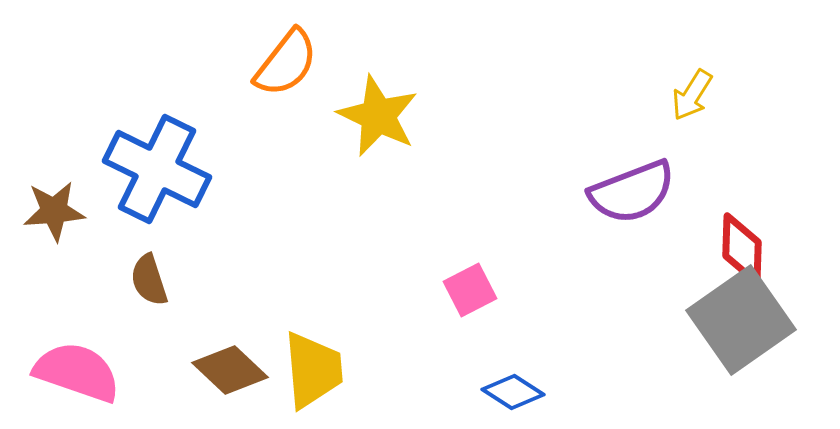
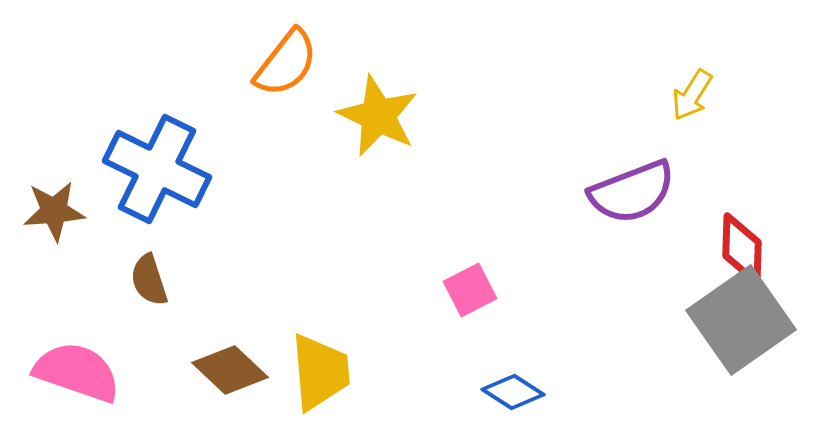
yellow trapezoid: moved 7 px right, 2 px down
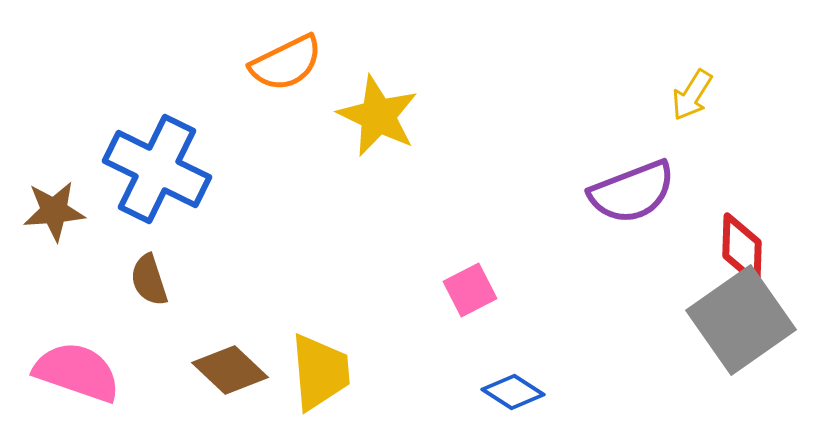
orange semicircle: rotated 26 degrees clockwise
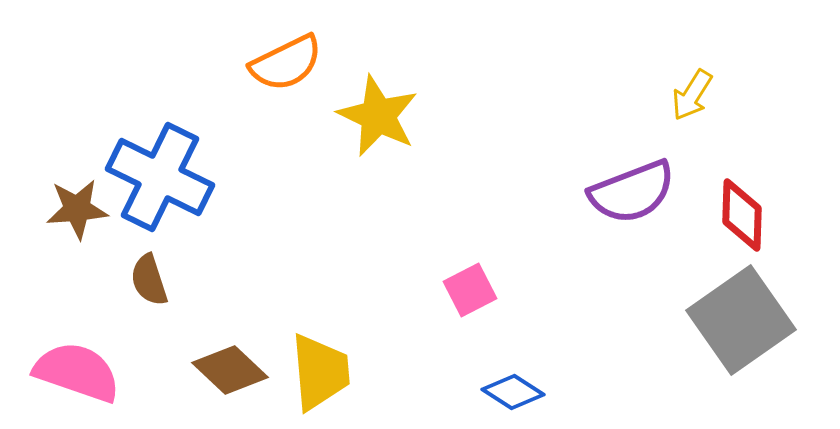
blue cross: moved 3 px right, 8 px down
brown star: moved 23 px right, 2 px up
red diamond: moved 34 px up
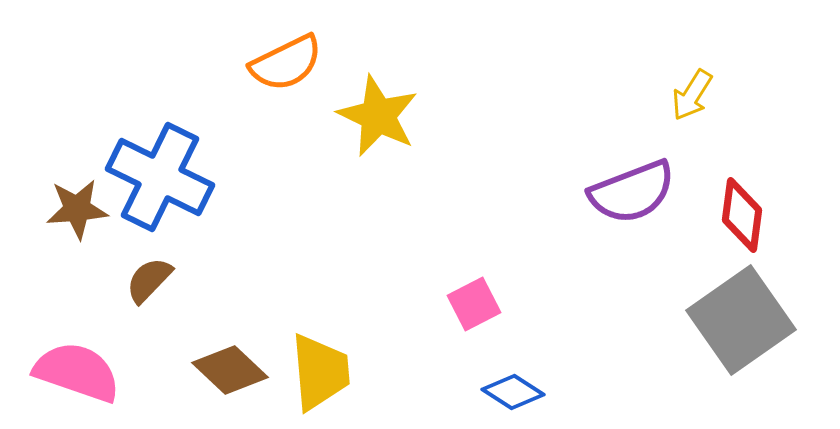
red diamond: rotated 6 degrees clockwise
brown semicircle: rotated 62 degrees clockwise
pink square: moved 4 px right, 14 px down
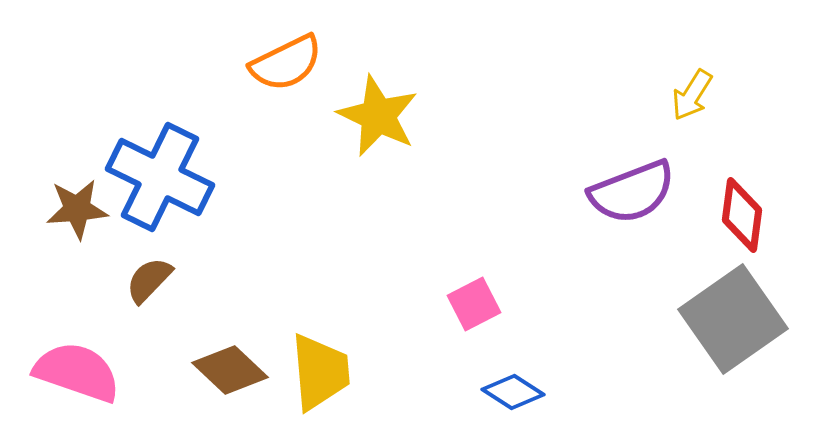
gray square: moved 8 px left, 1 px up
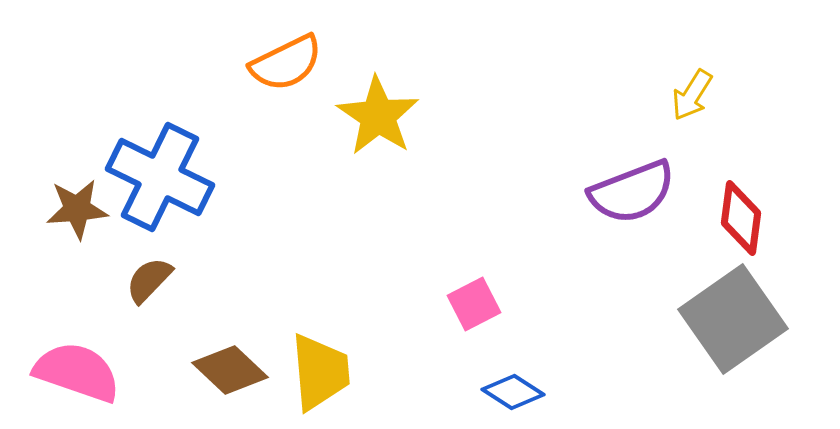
yellow star: rotated 8 degrees clockwise
red diamond: moved 1 px left, 3 px down
